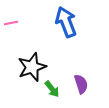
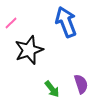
pink line: rotated 32 degrees counterclockwise
black star: moved 3 px left, 17 px up
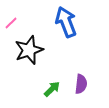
purple semicircle: rotated 24 degrees clockwise
green arrow: rotated 96 degrees counterclockwise
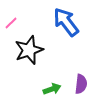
blue arrow: rotated 16 degrees counterclockwise
green arrow: rotated 24 degrees clockwise
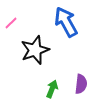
blue arrow: rotated 8 degrees clockwise
black star: moved 6 px right
green arrow: rotated 48 degrees counterclockwise
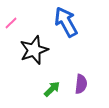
black star: moved 1 px left
green arrow: rotated 24 degrees clockwise
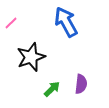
black star: moved 3 px left, 7 px down
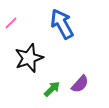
blue arrow: moved 4 px left, 2 px down
black star: moved 2 px left, 1 px down
purple semicircle: moved 1 px left; rotated 36 degrees clockwise
